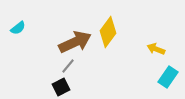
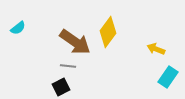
brown arrow: rotated 60 degrees clockwise
gray line: rotated 56 degrees clockwise
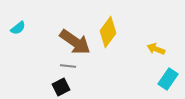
cyan rectangle: moved 2 px down
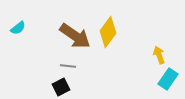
brown arrow: moved 6 px up
yellow arrow: moved 3 px right, 6 px down; rotated 48 degrees clockwise
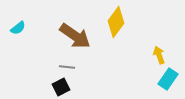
yellow diamond: moved 8 px right, 10 px up
gray line: moved 1 px left, 1 px down
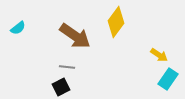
yellow arrow: rotated 144 degrees clockwise
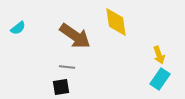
yellow diamond: rotated 44 degrees counterclockwise
yellow arrow: rotated 36 degrees clockwise
cyan rectangle: moved 8 px left
black square: rotated 18 degrees clockwise
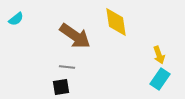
cyan semicircle: moved 2 px left, 9 px up
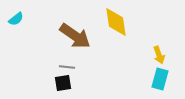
cyan rectangle: rotated 20 degrees counterclockwise
black square: moved 2 px right, 4 px up
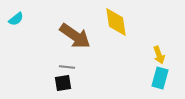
cyan rectangle: moved 1 px up
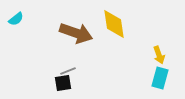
yellow diamond: moved 2 px left, 2 px down
brown arrow: moved 1 px right, 3 px up; rotated 16 degrees counterclockwise
gray line: moved 1 px right, 4 px down; rotated 28 degrees counterclockwise
